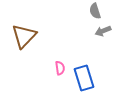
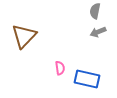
gray semicircle: rotated 28 degrees clockwise
gray arrow: moved 5 px left, 1 px down
blue rectangle: moved 3 px right, 1 px down; rotated 60 degrees counterclockwise
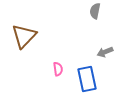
gray arrow: moved 7 px right, 20 px down
pink semicircle: moved 2 px left, 1 px down
blue rectangle: rotated 65 degrees clockwise
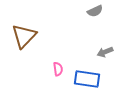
gray semicircle: rotated 126 degrees counterclockwise
blue rectangle: rotated 70 degrees counterclockwise
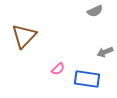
pink semicircle: rotated 56 degrees clockwise
